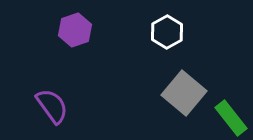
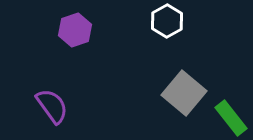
white hexagon: moved 11 px up
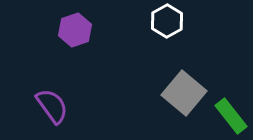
green rectangle: moved 2 px up
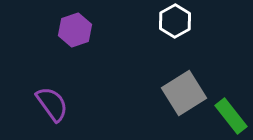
white hexagon: moved 8 px right
gray square: rotated 18 degrees clockwise
purple semicircle: moved 2 px up
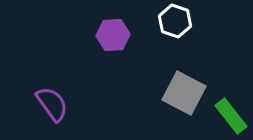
white hexagon: rotated 12 degrees counterclockwise
purple hexagon: moved 38 px right, 5 px down; rotated 16 degrees clockwise
gray square: rotated 30 degrees counterclockwise
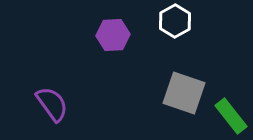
white hexagon: rotated 12 degrees clockwise
gray square: rotated 9 degrees counterclockwise
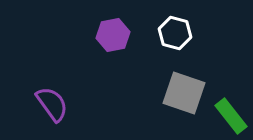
white hexagon: moved 12 px down; rotated 16 degrees counterclockwise
purple hexagon: rotated 8 degrees counterclockwise
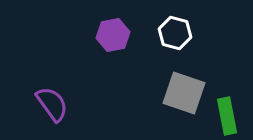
green rectangle: moved 4 px left; rotated 27 degrees clockwise
